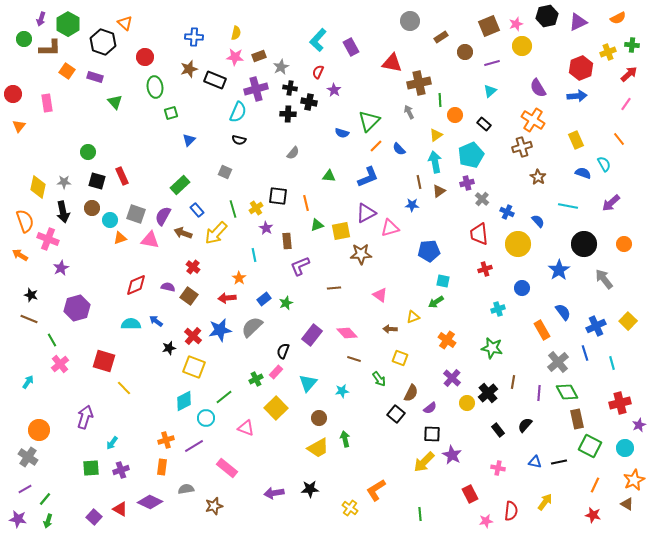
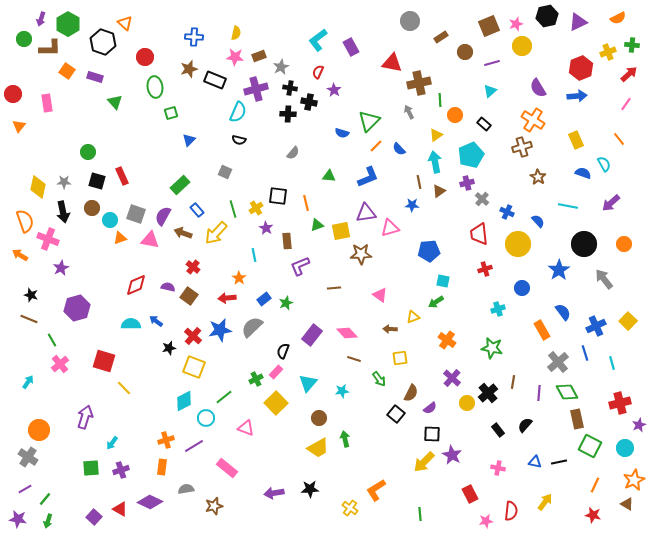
cyan L-shape at (318, 40): rotated 10 degrees clockwise
purple triangle at (366, 213): rotated 20 degrees clockwise
yellow square at (400, 358): rotated 28 degrees counterclockwise
yellow square at (276, 408): moved 5 px up
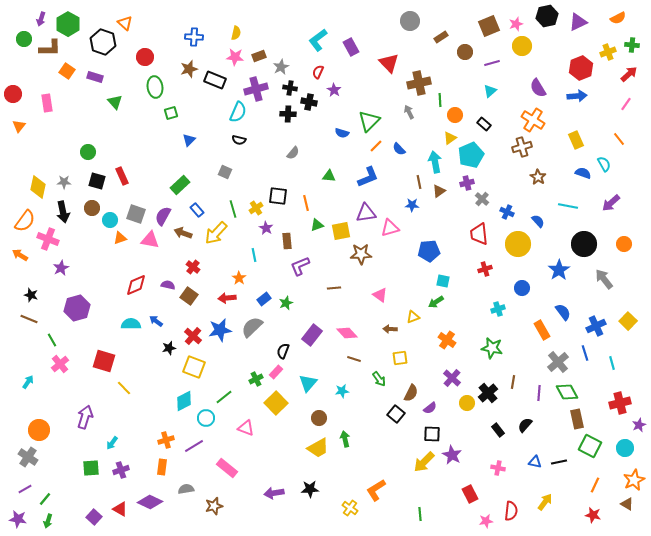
red triangle at (392, 63): moved 3 px left; rotated 35 degrees clockwise
yellow triangle at (436, 135): moved 14 px right, 3 px down
orange semicircle at (25, 221): rotated 55 degrees clockwise
purple semicircle at (168, 287): moved 2 px up
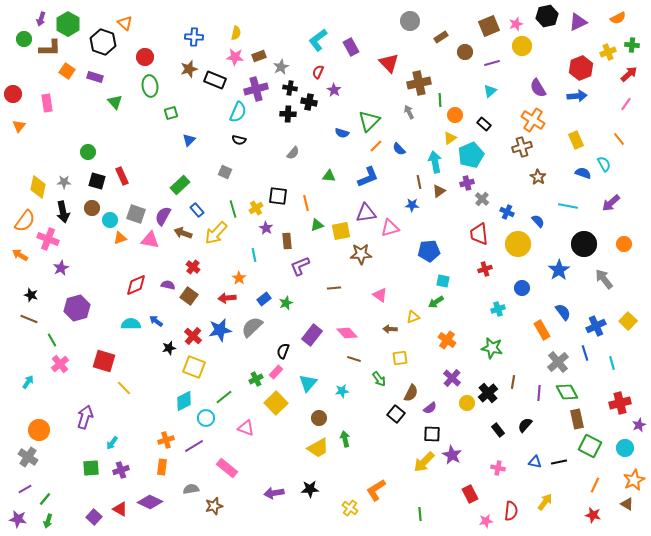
green ellipse at (155, 87): moved 5 px left, 1 px up
gray semicircle at (186, 489): moved 5 px right
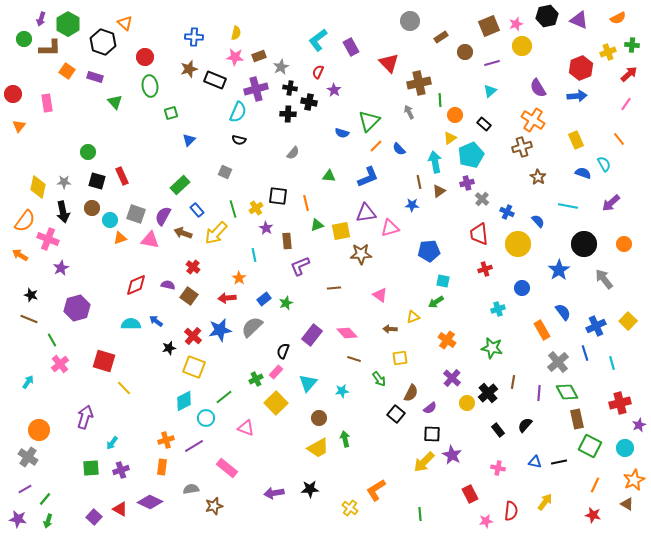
purple triangle at (578, 22): moved 1 px right, 2 px up; rotated 48 degrees clockwise
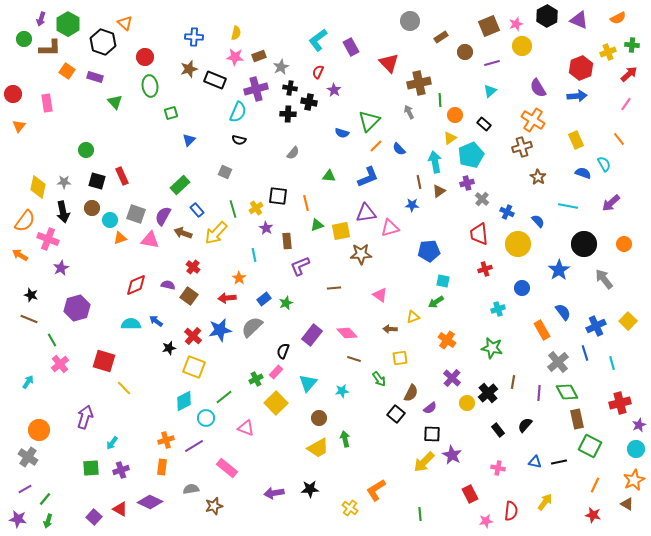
black hexagon at (547, 16): rotated 15 degrees counterclockwise
green circle at (88, 152): moved 2 px left, 2 px up
cyan circle at (625, 448): moved 11 px right, 1 px down
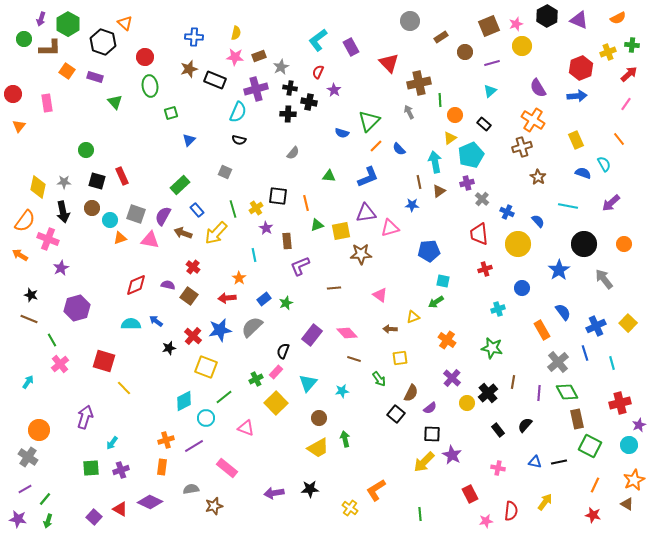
yellow square at (628, 321): moved 2 px down
yellow square at (194, 367): moved 12 px right
cyan circle at (636, 449): moved 7 px left, 4 px up
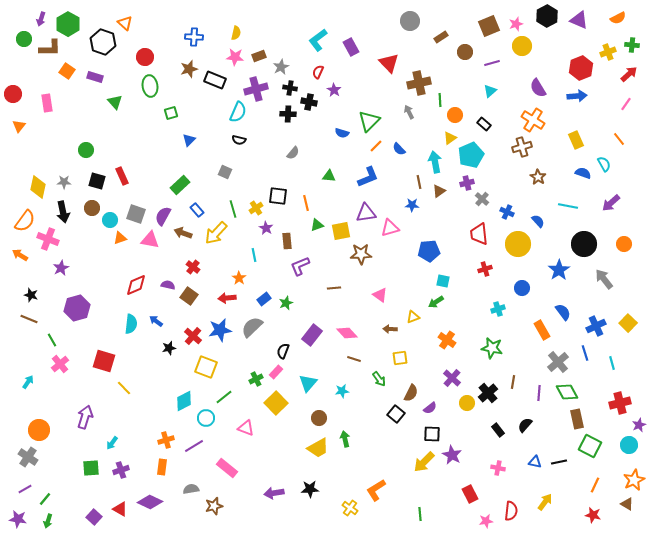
cyan semicircle at (131, 324): rotated 96 degrees clockwise
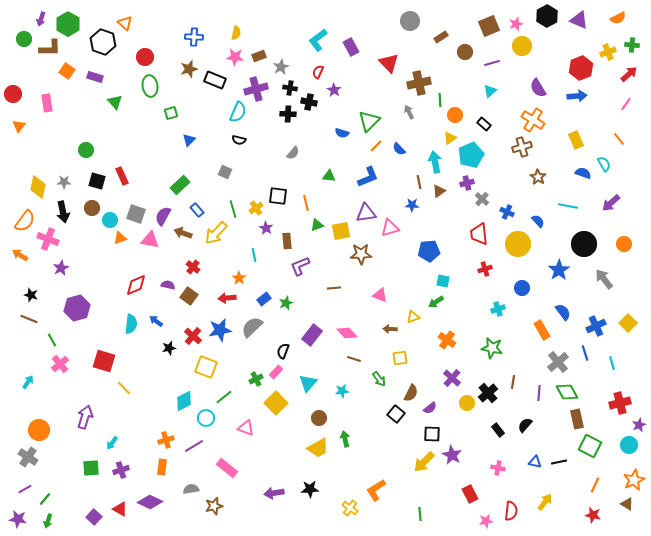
pink triangle at (380, 295): rotated 14 degrees counterclockwise
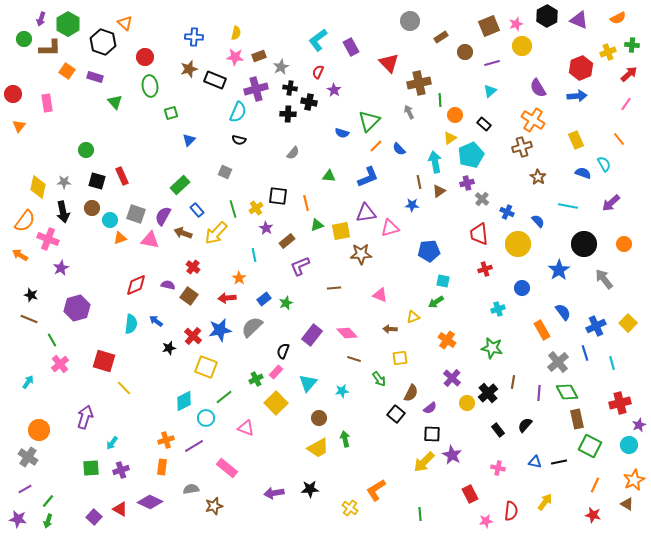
brown rectangle at (287, 241): rotated 56 degrees clockwise
green line at (45, 499): moved 3 px right, 2 px down
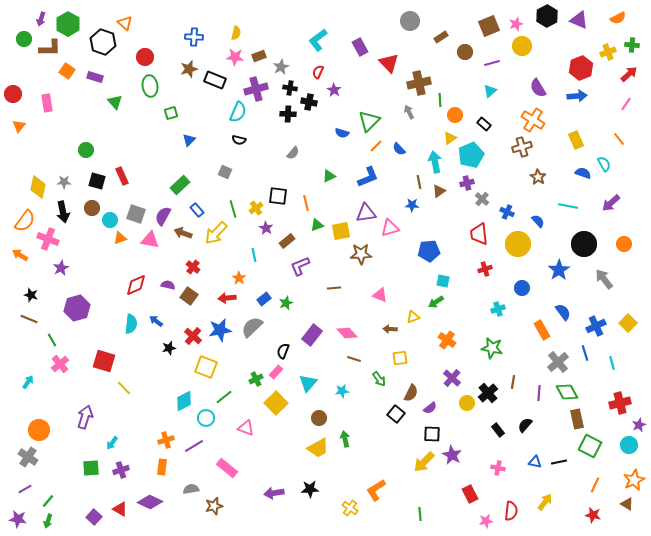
purple rectangle at (351, 47): moved 9 px right
green triangle at (329, 176): rotated 32 degrees counterclockwise
